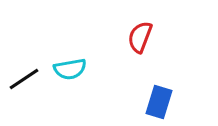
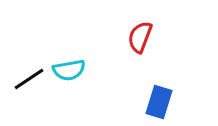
cyan semicircle: moved 1 px left, 1 px down
black line: moved 5 px right
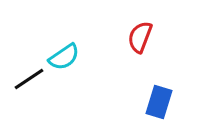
cyan semicircle: moved 5 px left, 13 px up; rotated 24 degrees counterclockwise
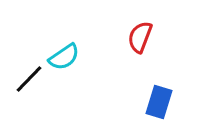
black line: rotated 12 degrees counterclockwise
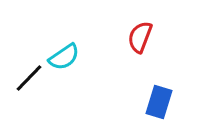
black line: moved 1 px up
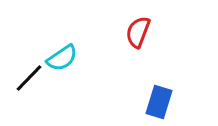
red semicircle: moved 2 px left, 5 px up
cyan semicircle: moved 2 px left, 1 px down
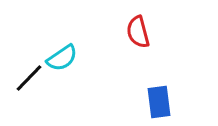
red semicircle: rotated 36 degrees counterclockwise
blue rectangle: rotated 24 degrees counterclockwise
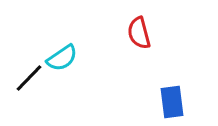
red semicircle: moved 1 px right, 1 px down
blue rectangle: moved 13 px right
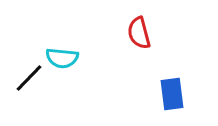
cyan semicircle: rotated 40 degrees clockwise
blue rectangle: moved 8 px up
